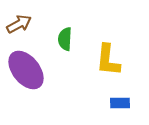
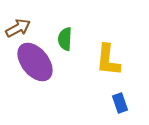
brown arrow: moved 1 px left, 4 px down
purple ellipse: moved 9 px right, 8 px up
blue rectangle: rotated 72 degrees clockwise
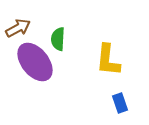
green semicircle: moved 7 px left
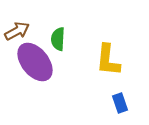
brown arrow: moved 1 px left, 3 px down
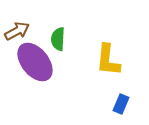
blue rectangle: moved 1 px right, 1 px down; rotated 42 degrees clockwise
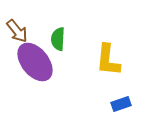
brown arrow: rotated 80 degrees clockwise
blue rectangle: rotated 48 degrees clockwise
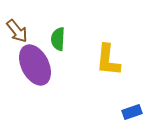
purple ellipse: moved 3 px down; rotated 12 degrees clockwise
blue rectangle: moved 11 px right, 8 px down
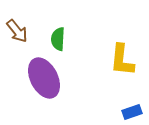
yellow L-shape: moved 14 px right
purple ellipse: moved 9 px right, 13 px down
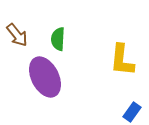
brown arrow: moved 4 px down
purple ellipse: moved 1 px right, 1 px up
blue rectangle: rotated 36 degrees counterclockwise
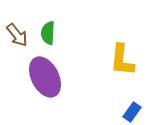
green semicircle: moved 10 px left, 6 px up
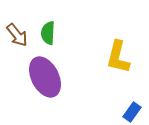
yellow L-shape: moved 4 px left, 3 px up; rotated 8 degrees clockwise
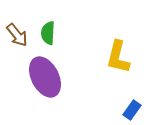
blue rectangle: moved 2 px up
